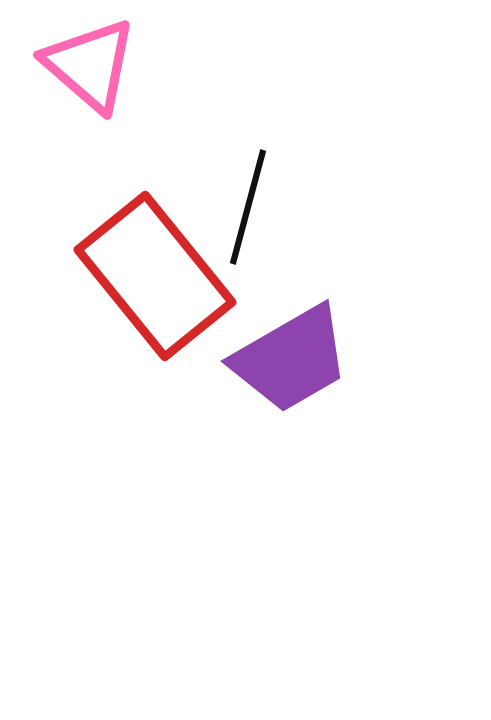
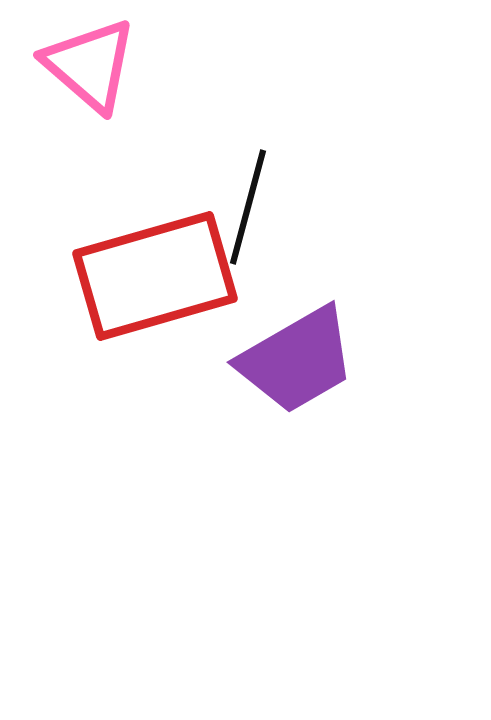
red rectangle: rotated 67 degrees counterclockwise
purple trapezoid: moved 6 px right, 1 px down
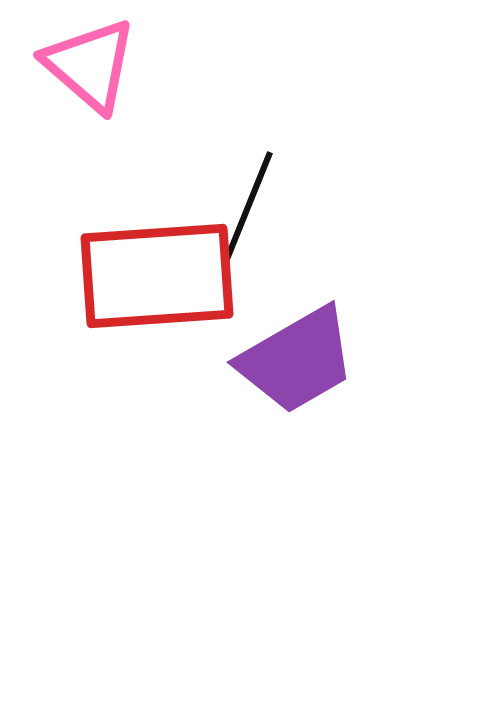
black line: rotated 7 degrees clockwise
red rectangle: moved 2 px right; rotated 12 degrees clockwise
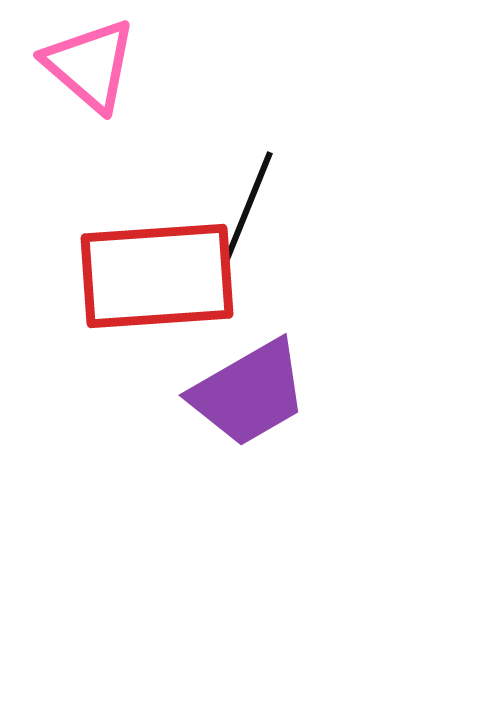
purple trapezoid: moved 48 px left, 33 px down
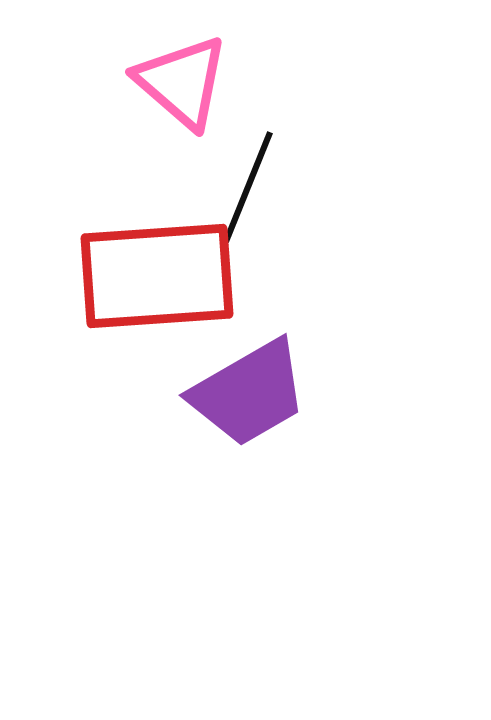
pink triangle: moved 92 px right, 17 px down
black line: moved 20 px up
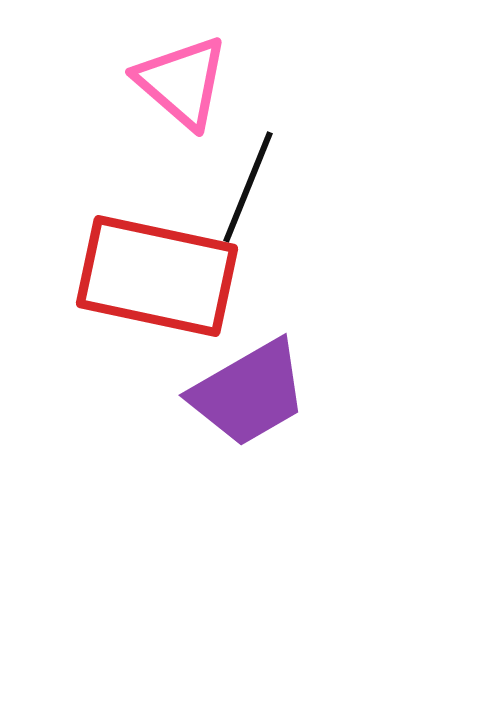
red rectangle: rotated 16 degrees clockwise
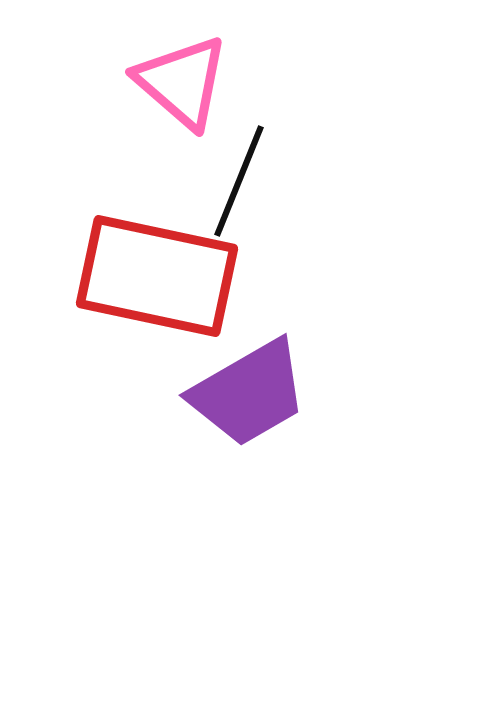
black line: moved 9 px left, 6 px up
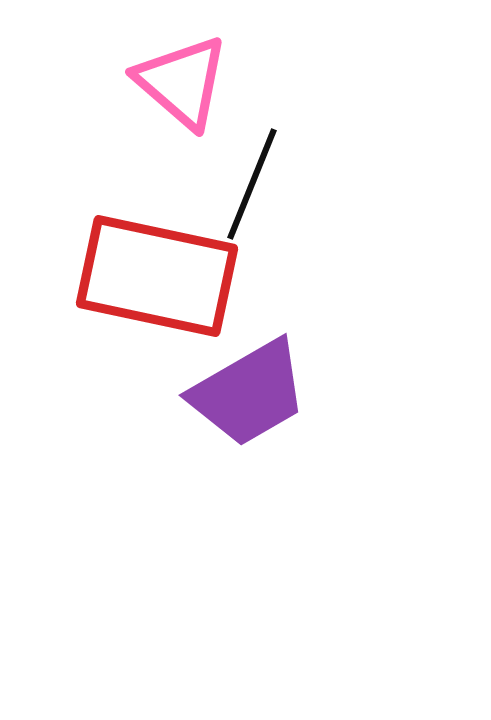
black line: moved 13 px right, 3 px down
